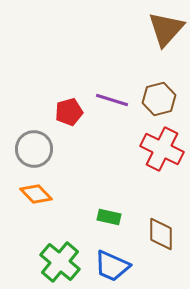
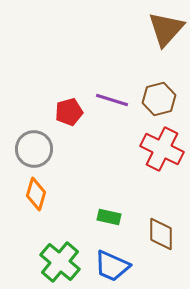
orange diamond: rotated 60 degrees clockwise
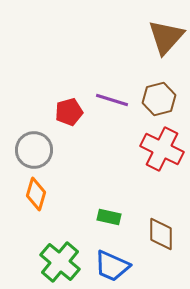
brown triangle: moved 8 px down
gray circle: moved 1 px down
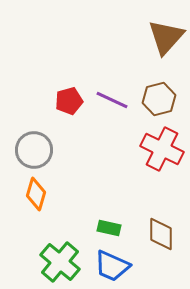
purple line: rotated 8 degrees clockwise
red pentagon: moved 11 px up
green rectangle: moved 11 px down
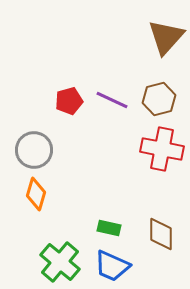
red cross: rotated 15 degrees counterclockwise
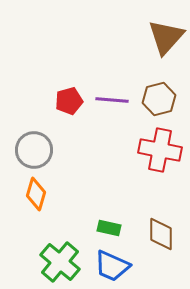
purple line: rotated 20 degrees counterclockwise
red cross: moved 2 px left, 1 px down
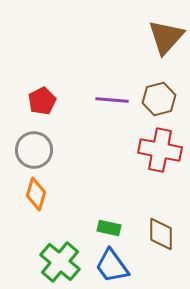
red pentagon: moved 27 px left; rotated 12 degrees counterclockwise
blue trapezoid: rotated 30 degrees clockwise
